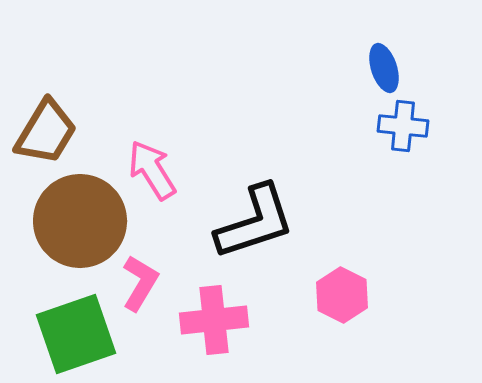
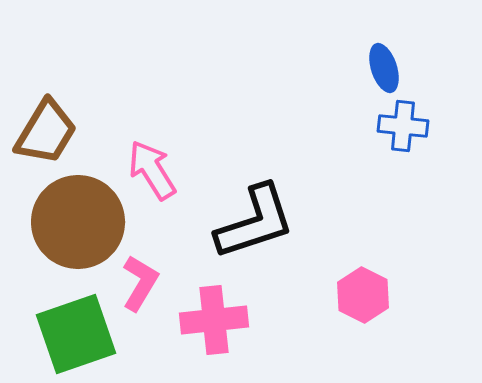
brown circle: moved 2 px left, 1 px down
pink hexagon: moved 21 px right
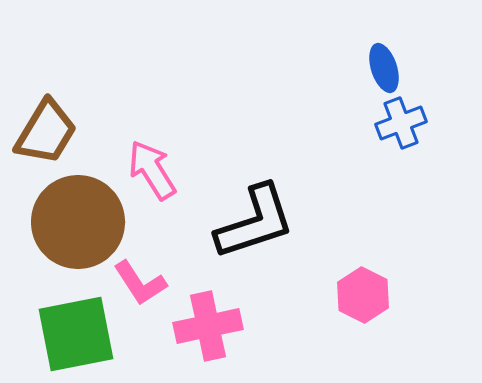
blue cross: moved 2 px left, 3 px up; rotated 27 degrees counterclockwise
pink L-shape: rotated 116 degrees clockwise
pink cross: moved 6 px left, 6 px down; rotated 6 degrees counterclockwise
green square: rotated 8 degrees clockwise
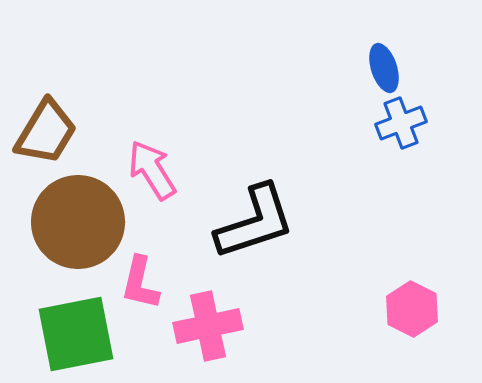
pink L-shape: rotated 46 degrees clockwise
pink hexagon: moved 49 px right, 14 px down
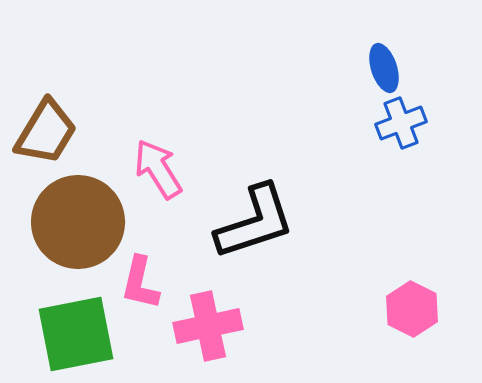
pink arrow: moved 6 px right, 1 px up
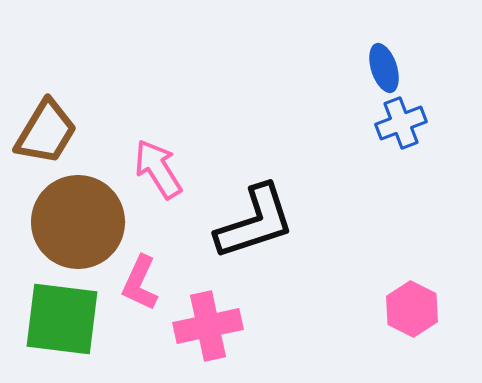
pink L-shape: rotated 12 degrees clockwise
green square: moved 14 px left, 15 px up; rotated 18 degrees clockwise
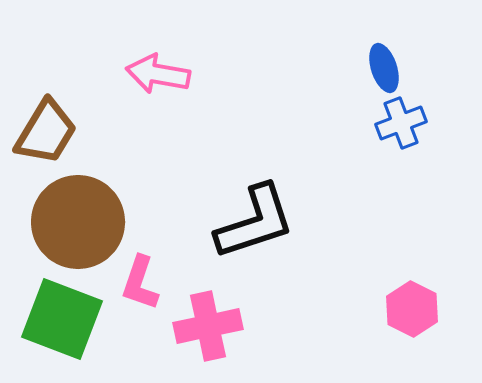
pink arrow: moved 95 px up; rotated 48 degrees counterclockwise
pink L-shape: rotated 6 degrees counterclockwise
green square: rotated 14 degrees clockwise
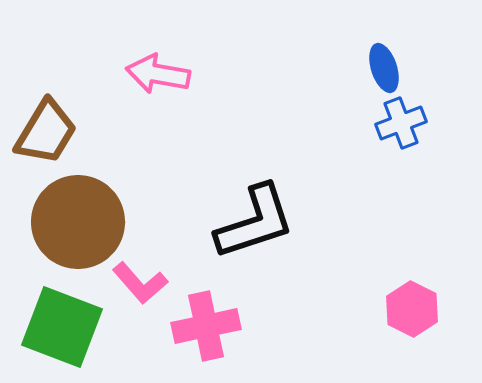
pink L-shape: rotated 60 degrees counterclockwise
green square: moved 8 px down
pink cross: moved 2 px left
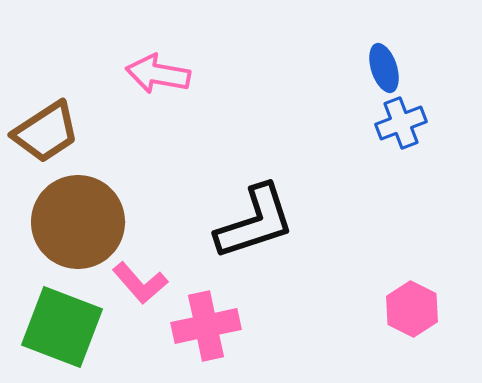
brown trapezoid: rotated 26 degrees clockwise
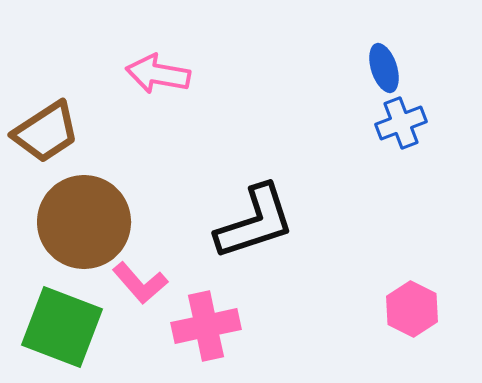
brown circle: moved 6 px right
